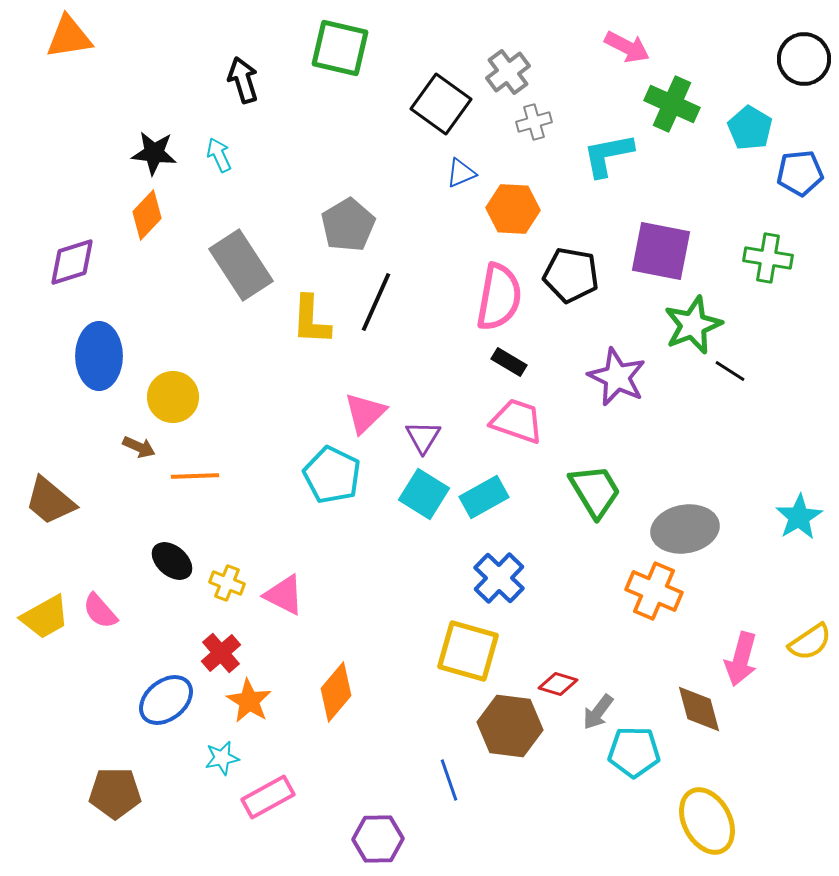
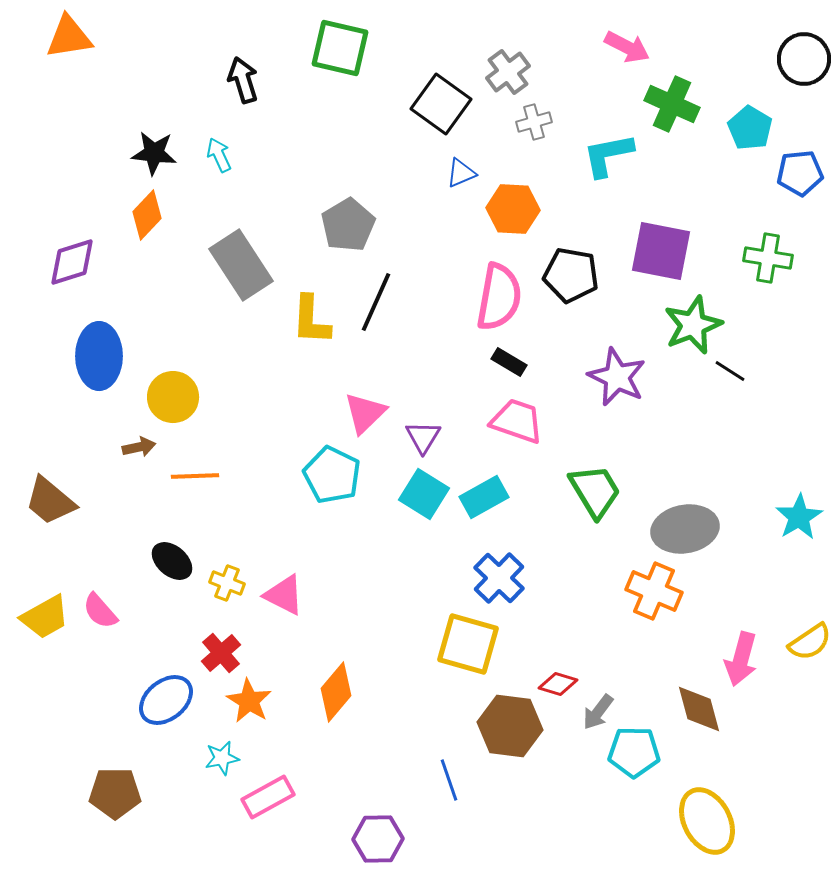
brown arrow at (139, 447): rotated 36 degrees counterclockwise
yellow square at (468, 651): moved 7 px up
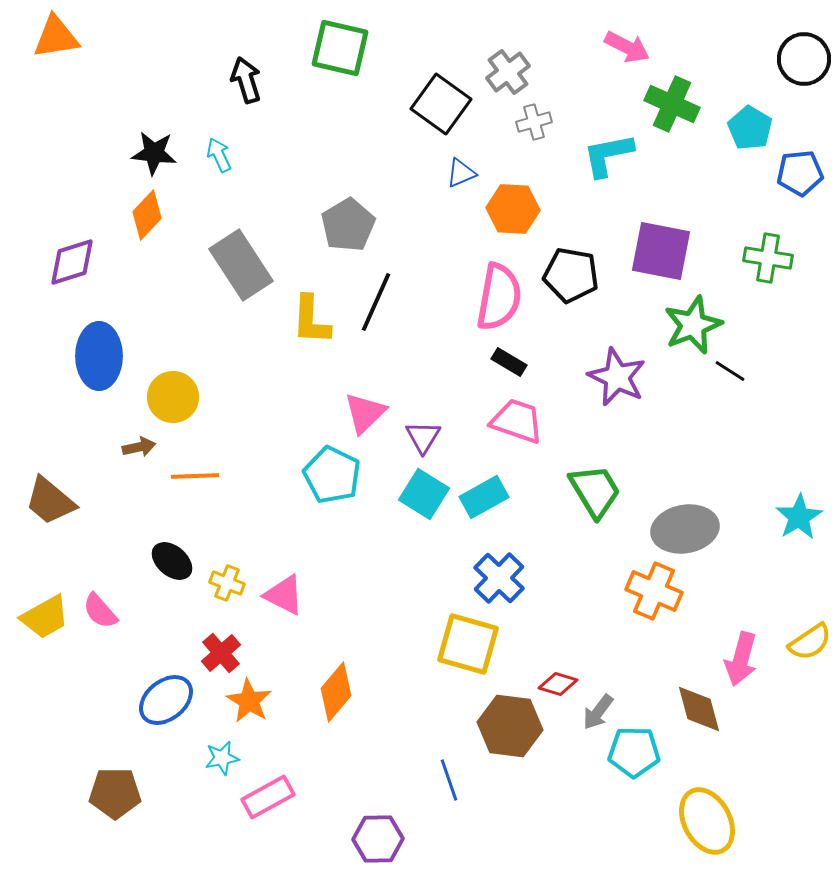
orange triangle at (69, 37): moved 13 px left
black arrow at (243, 80): moved 3 px right
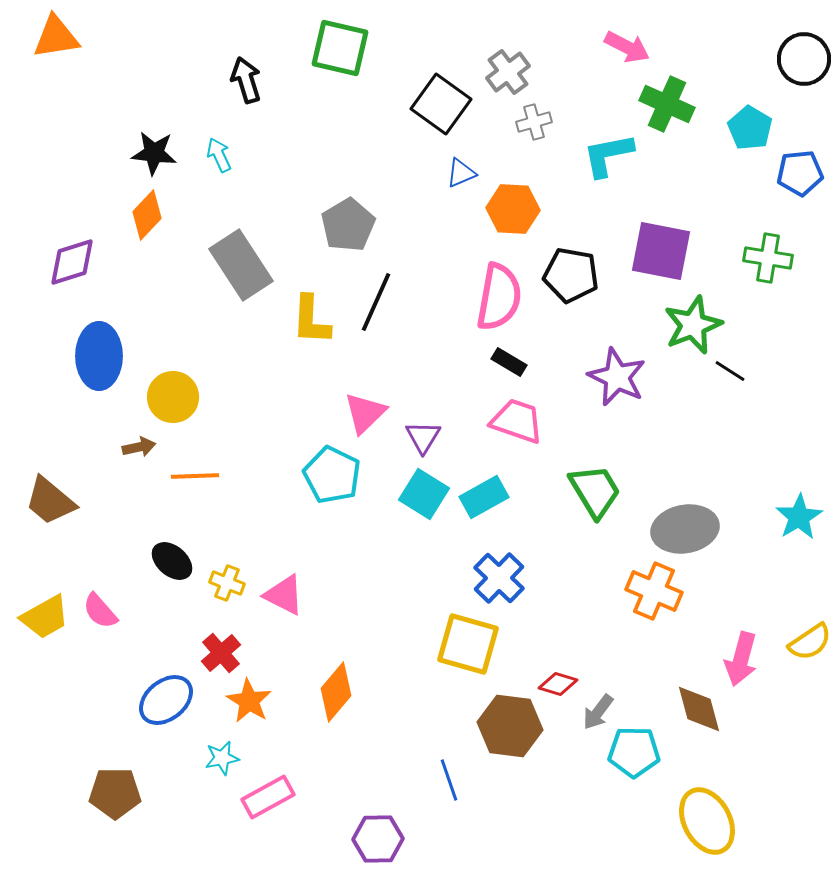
green cross at (672, 104): moved 5 px left
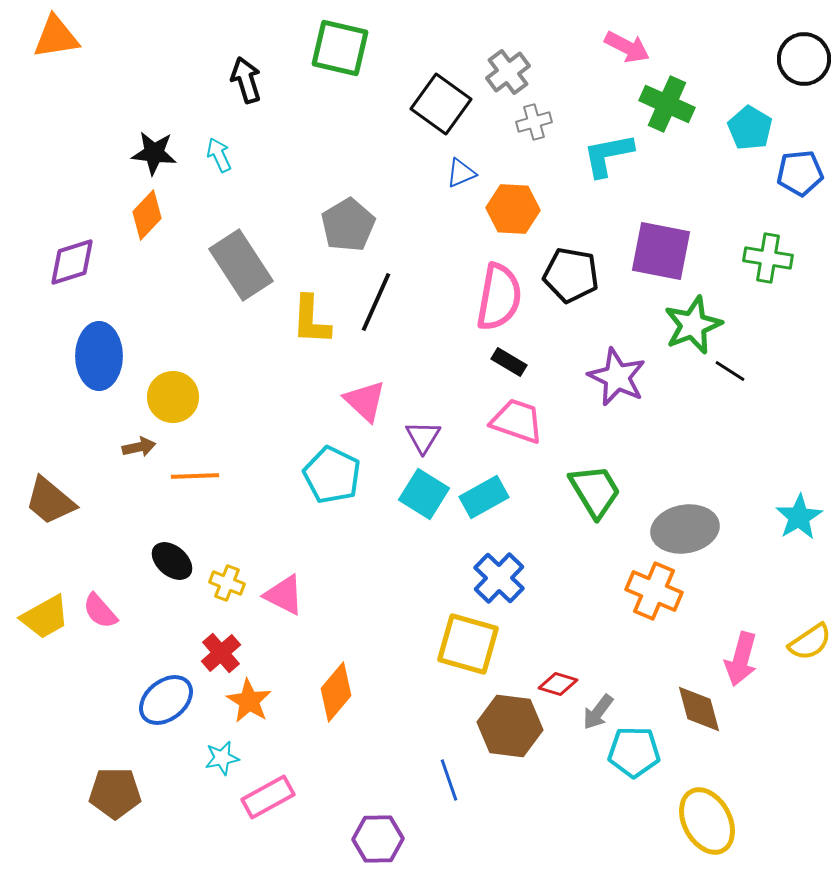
pink triangle at (365, 413): moved 12 px up; rotated 33 degrees counterclockwise
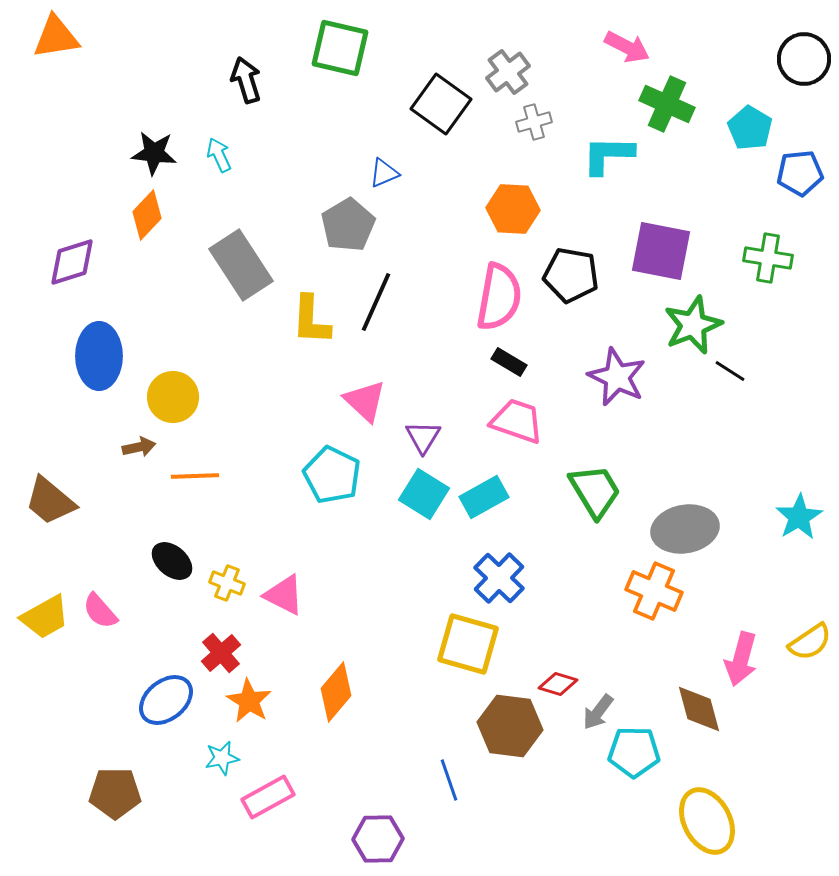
cyan L-shape at (608, 155): rotated 12 degrees clockwise
blue triangle at (461, 173): moved 77 px left
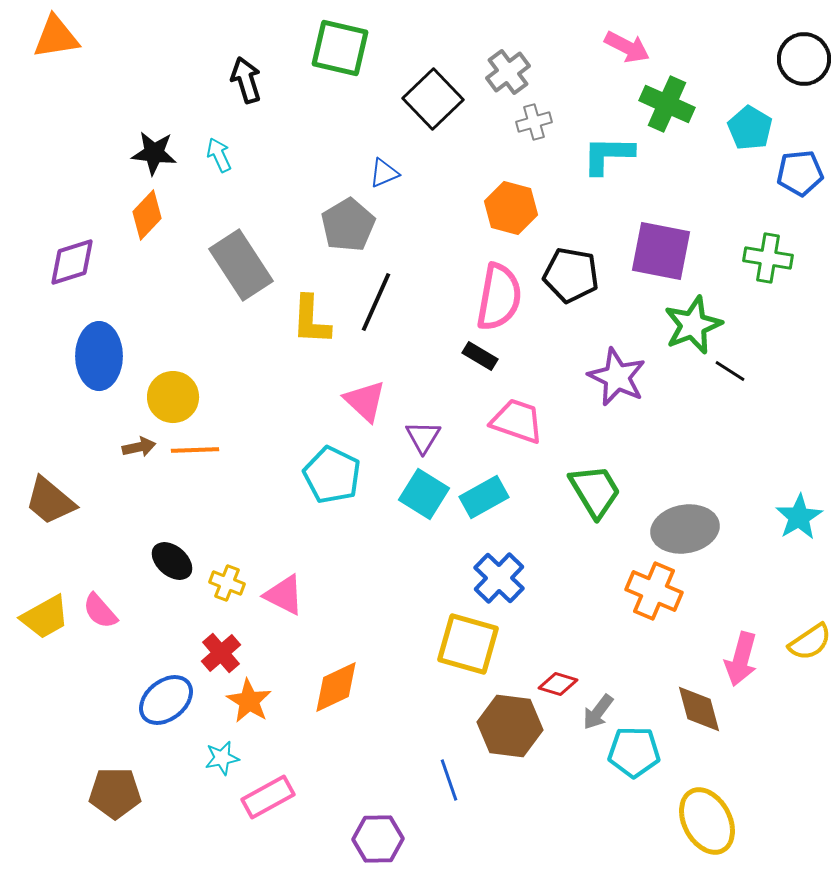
black square at (441, 104): moved 8 px left, 5 px up; rotated 10 degrees clockwise
orange hexagon at (513, 209): moved 2 px left, 1 px up; rotated 12 degrees clockwise
black rectangle at (509, 362): moved 29 px left, 6 px up
orange line at (195, 476): moved 26 px up
orange diamond at (336, 692): moved 5 px up; rotated 24 degrees clockwise
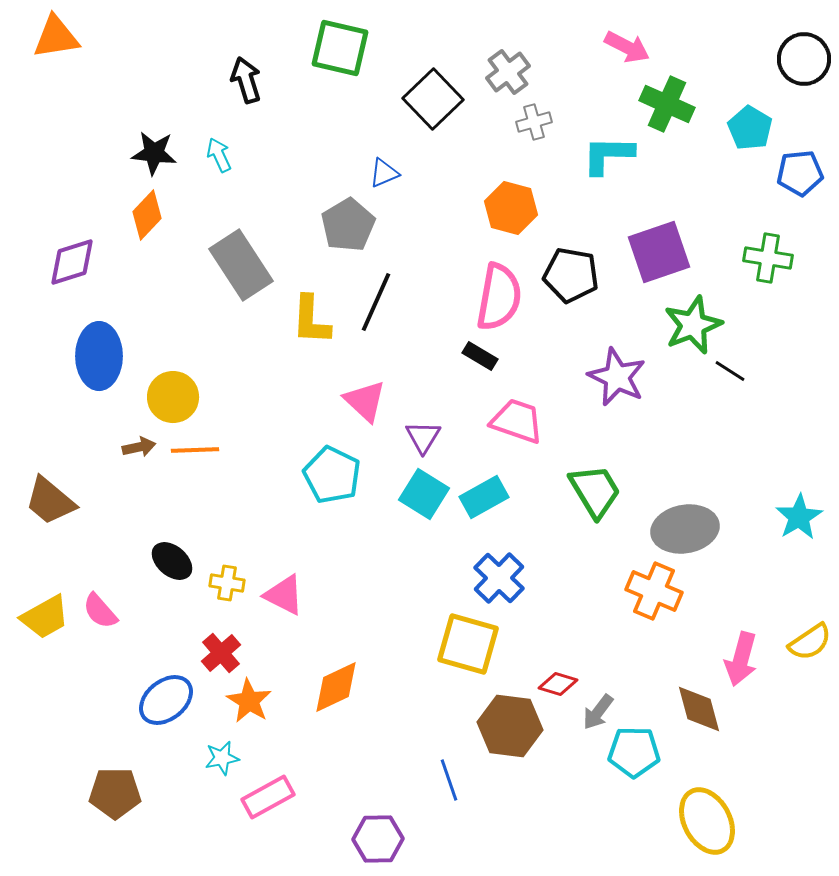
purple square at (661, 251): moved 2 px left, 1 px down; rotated 30 degrees counterclockwise
yellow cross at (227, 583): rotated 12 degrees counterclockwise
